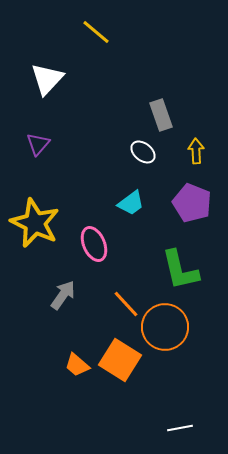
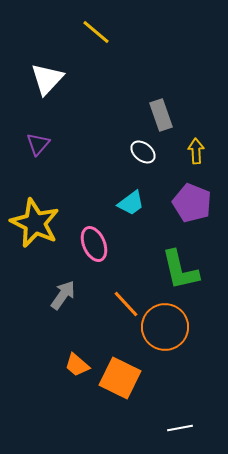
orange square: moved 18 px down; rotated 6 degrees counterclockwise
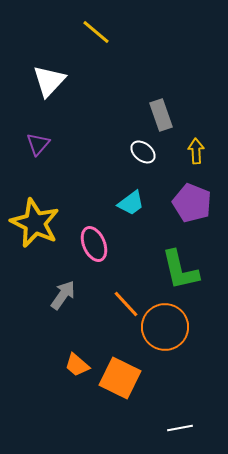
white triangle: moved 2 px right, 2 px down
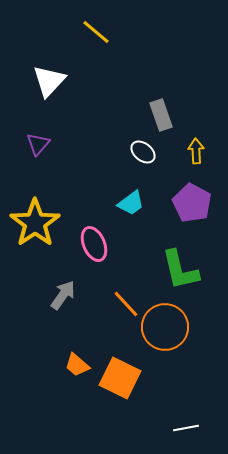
purple pentagon: rotated 6 degrees clockwise
yellow star: rotated 12 degrees clockwise
white line: moved 6 px right
